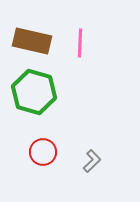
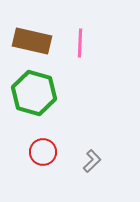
green hexagon: moved 1 px down
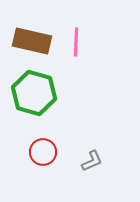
pink line: moved 4 px left, 1 px up
gray L-shape: rotated 20 degrees clockwise
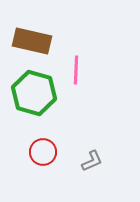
pink line: moved 28 px down
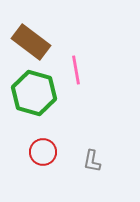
brown rectangle: moved 1 px left, 1 px down; rotated 24 degrees clockwise
pink line: rotated 12 degrees counterclockwise
gray L-shape: rotated 125 degrees clockwise
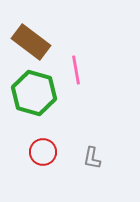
gray L-shape: moved 3 px up
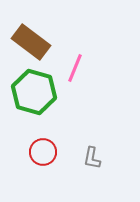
pink line: moved 1 px left, 2 px up; rotated 32 degrees clockwise
green hexagon: moved 1 px up
